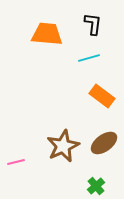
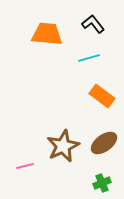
black L-shape: rotated 45 degrees counterclockwise
pink line: moved 9 px right, 4 px down
green cross: moved 6 px right, 3 px up; rotated 18 degrees clockwise
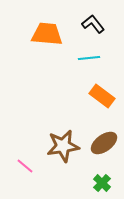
cyan line: rotated 10 degrees clockwise
brown star: rotated 16 degrees clockwise
pink line: rotated 54 degrees clockwise
green cross: rotated 24 degrees counterclockwise
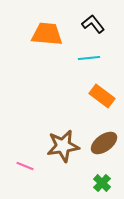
pink line: rotated 18 degrees counterclockwise
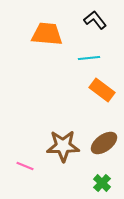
black L-shape: moved 2 px right, 4 px up
orange rectangle: moved 6 px up
brown star: rotated 8 degrees clockwise
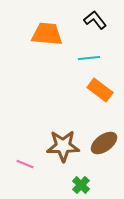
orange rectangle: moved 2 px left
pink line: moved 2 px up
green cross: moved 21 px left, 2 px down
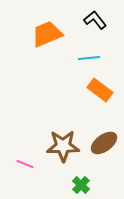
orange trapezoid: rotated 28 degrees counterclockwise
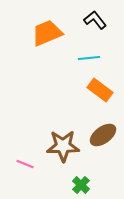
orange trapezoid: moved 1 px up
brown ellipse: moved 1 px left, 8 px up
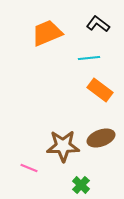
black L-shape: moved 3 px right, 4 px down; rotated 15 degrees counterclockwise
brown ellipse: moved 2 px left, 3 px down; rotated 16 degrees clockwise
pink line: moved 4 px right, 4 px down
